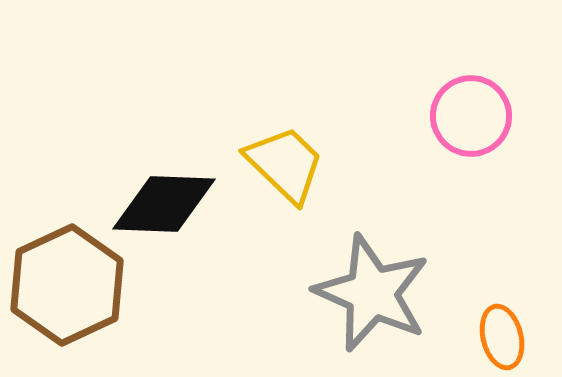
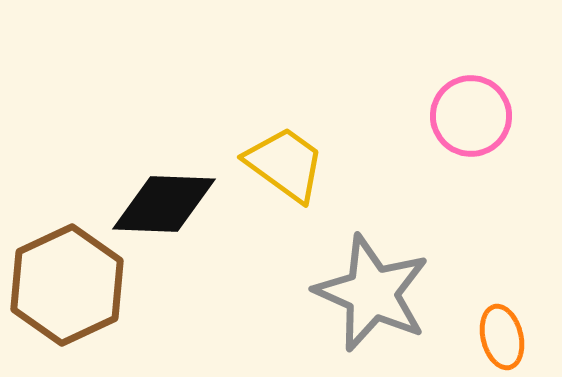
yellow trapezoid: rotated 8 degrees counterclockwise
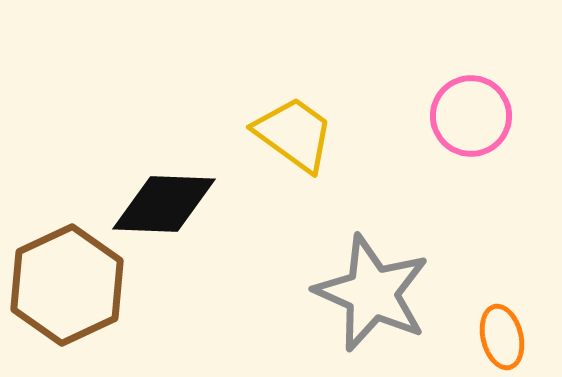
yellow trapezoid: moved 9 px right, 30 px up
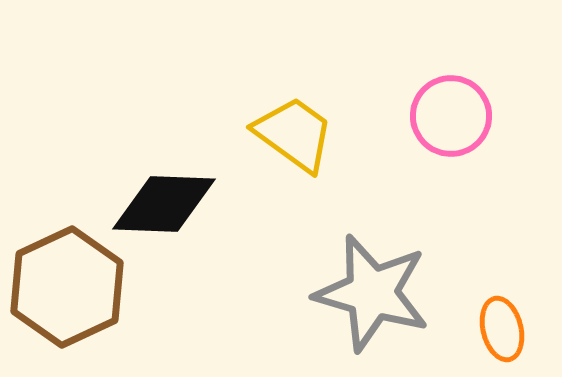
pink circle: moved 20 px left
brown hexagon: moved 2 px down
gray star: rotated 8 degrees counterclockwise
orange ellipse: moved 8 px up
